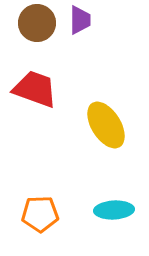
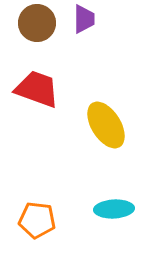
purple trapezoid: moved 4 px right, 1 px up
red trapezoid: moved 2 px right
cyan ellipse: moved 1 px up
orange pentagon: moved 3 px left, 6 px down; rotated 9 degrees clockwise
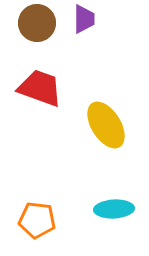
red trapezoid: moved 3 px right, 1 px up
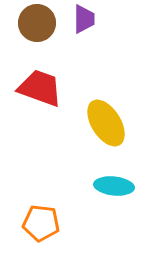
yellow ellipse: moved 2 px up
cyan ellipse: moved 23 px up; rotated 9 degrees clockwise
orange pentagon: moved 4 px right, 3 px down
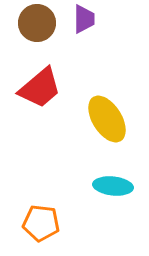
red trapezoid: rotated 120 degrees clockwise
yellow ellipse: moved 1 px right, 4 px up
cyan ellipse: moved 1 px left
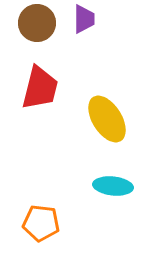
red trapezoid: rotated 36 degrees counterclockwise
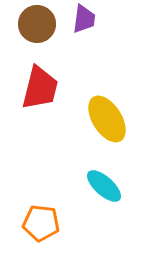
purple trapezoid: rotated 8 degrees clockwise
brown circle: moved 1 px down
cyan ellipse: moved 9 px left; rotated 36 degrees clockwise
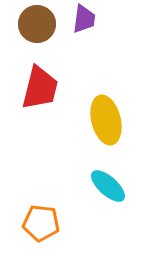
yellow ellipse: moved 1 px left, 1 px down; rotated 18 degrees clockwise
cyan ellipse: moved 4 px right
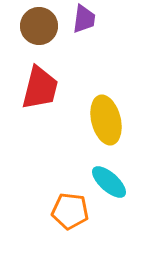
brown circle: moved 2 px right, 2 px down
cyan ellipse: moved 1 px right, 4 px up
orange pentagon: moved 29 px right, 12 px up
